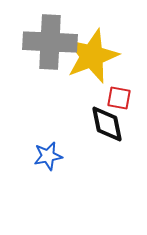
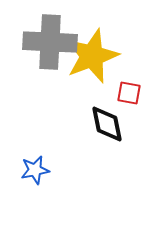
red square: moved 10 px right, 5 px up
blue star: moved 13 px left, 14 px down
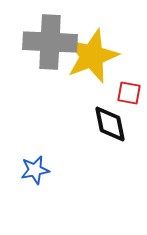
black diamond: moved 3 px right
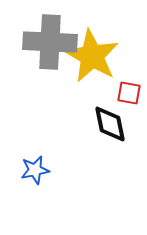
yellow star: rotated 22 degrees counterclockwise
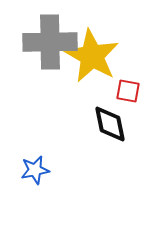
gray cross: rotated 4 degrees counterclockwise
red square: moved 1 px left, 2 px up
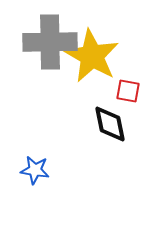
blue star: rotated 20 degrees clockwise
